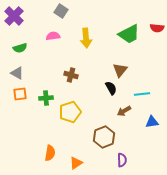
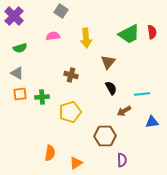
red semicircle: moved 5 px left, 4 px down; rotated 104 degrees counterclockwise
brown triangle: moved 12 px left, 8 px up
green cross: moved 4 px left, 1 px up
brown hexagon: moved 1 px right, 1 px up; rotated 20 degrees clockwise
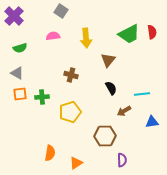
brown triangle: moved 2 px up
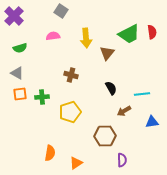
brown triangle: moved 1 px left, 7 px up
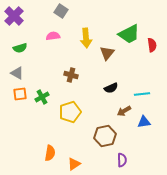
red semicircle: moved 13 px down
black semicircle: rotated 96 degrees clockwise
green cross: rotated 24 degrees counterclockwise
blue triangle: moved 8 px left
brown hexagon: rotated 10 degrees counterclockwise
orange triangle: moved 2 px left, 1 px down
